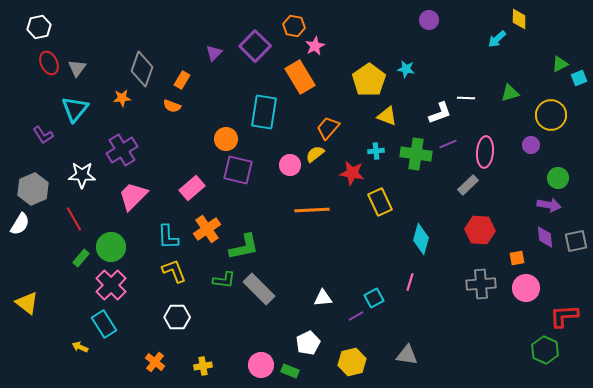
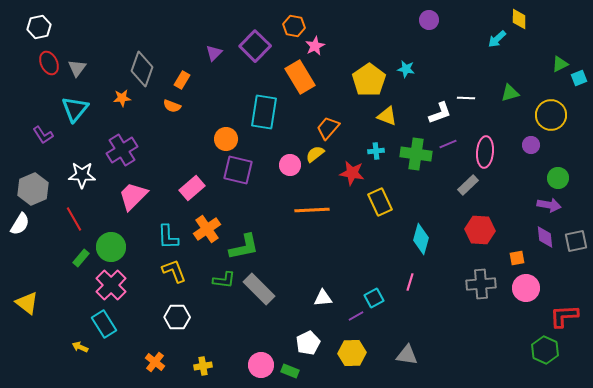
yellow hexagon at (352, 362): moved 9 px up; rotated 12 degrees clockwise
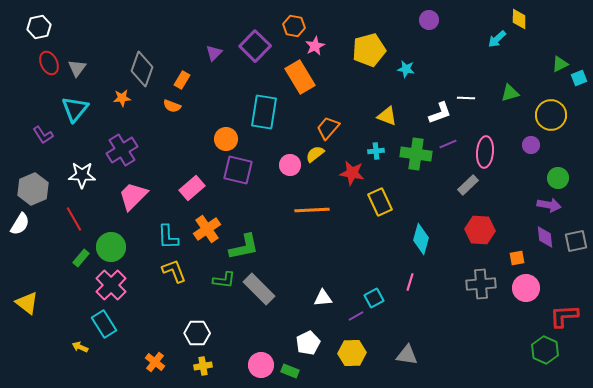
yellow pentagon at (369, 80): moved 30 px up; rotated 20 degrees clockwise
white hexagon at (177, 317): moved 20 px right, 16 px down
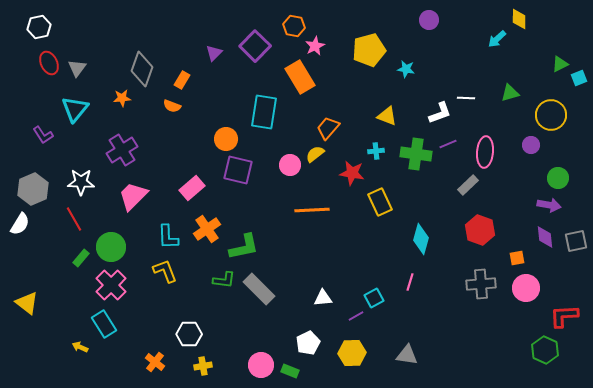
white star at (82, 175): moved 1 px left, 7 px down
red hexagon at (480, 230): rotated 16 degrees clockwise
yellow L-shape at (174, 271): moved 9 px left
white hexagon at (197, 333): moved 8 px left, 1 px down
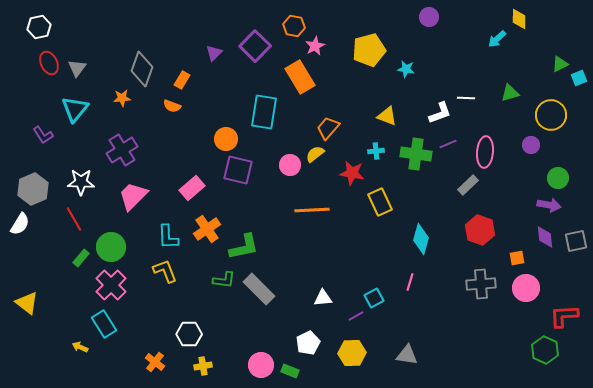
purple circle at (429, 20): moved 3 px up
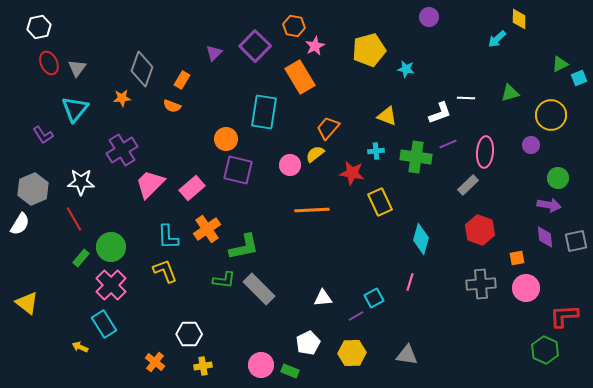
green cross at (416, 154): moved 3 px down
pink trapezoid at (133, 196): moved 17 px right, 12 px up
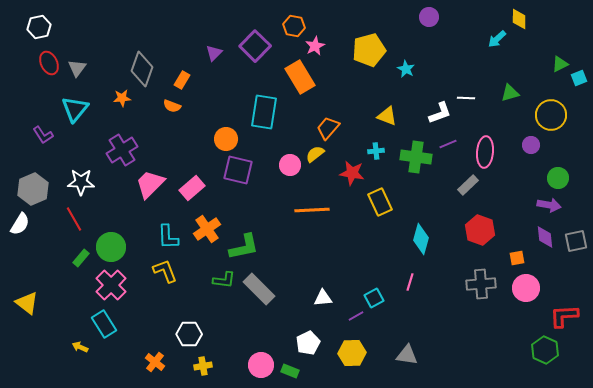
cyan star at (406, 69): rotated 18 degrees clockwise
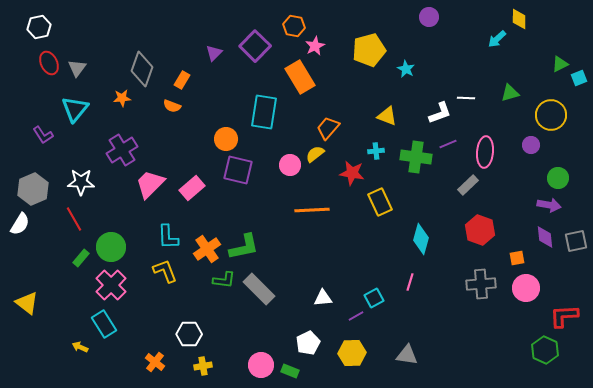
orange cross at (207, 229): moved 20 px down
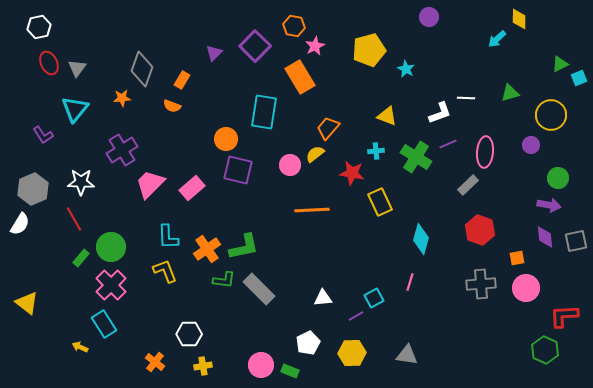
green cross at (416, 157): rotated 24 degrees clockwise
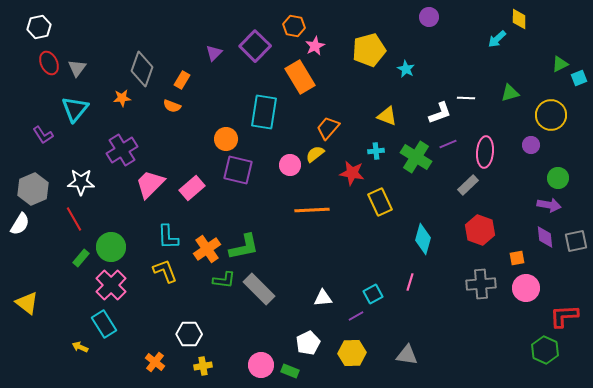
cyan diamond at (421, 239): moved 2 px right
cyan square at (374, 298): moved 1 px left, 4 px up
